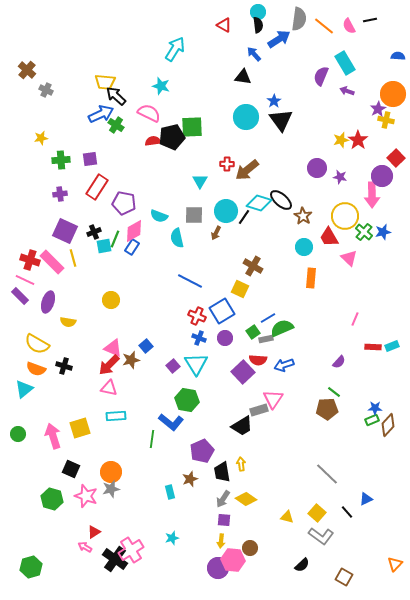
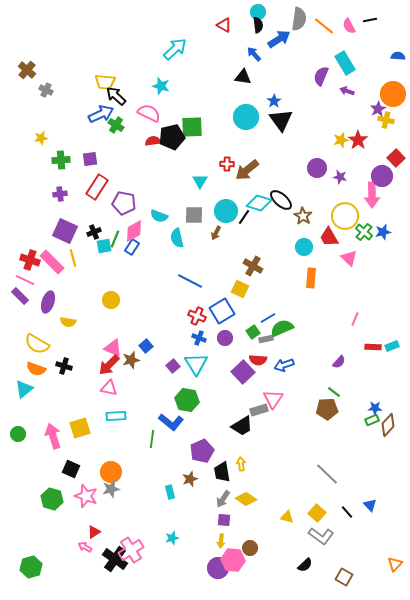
cyan arrow at (175, 49): rotated 15 degrees clockwise
blue triangle at (366, 499): moved 4 px right, 6 px down; rotated 48 degrees counterclockwise
black semicircle at (302, 565): moved 3 px right
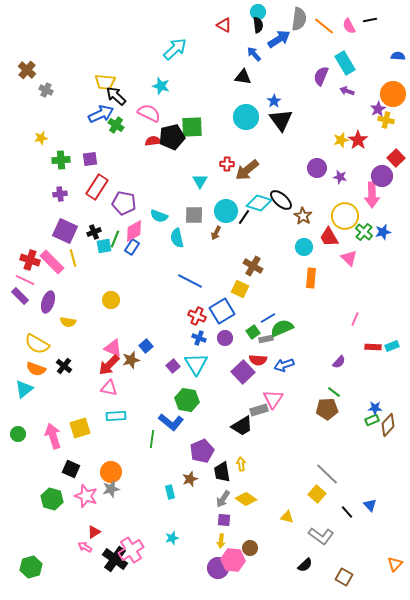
black cross at (64, 366): rotated 21 degrees clockwise
yellow square at (317, 513): moved 19 px up
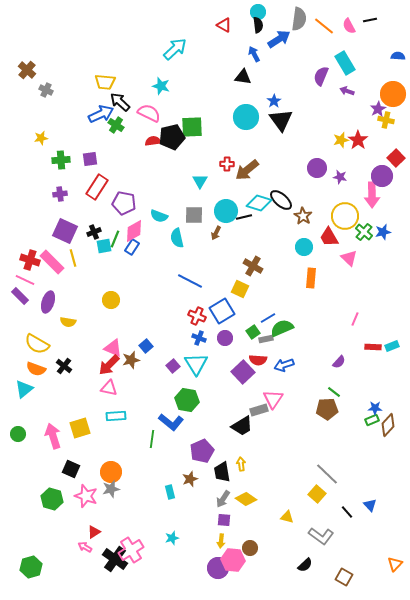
blue arrow at (254, 54): rotated 14 degrees clockwise
black arrow at (116, 96): moved 4 px right, 6 px down
black line at (244, 217): rotated 42 degrees clockwise
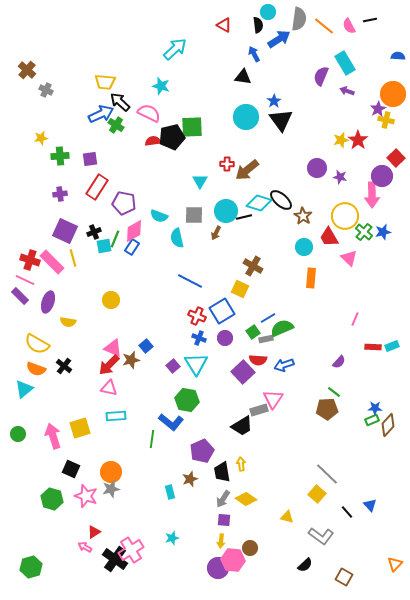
cyan circle at (258, 12): moved 10 px right
green cross at (61, 160): moved 1 px left, 4 px up
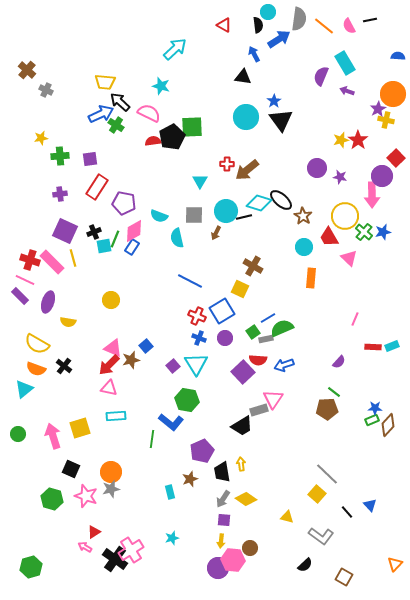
black pentagon at (172, 137): rotated 15 degrees counterclockwise
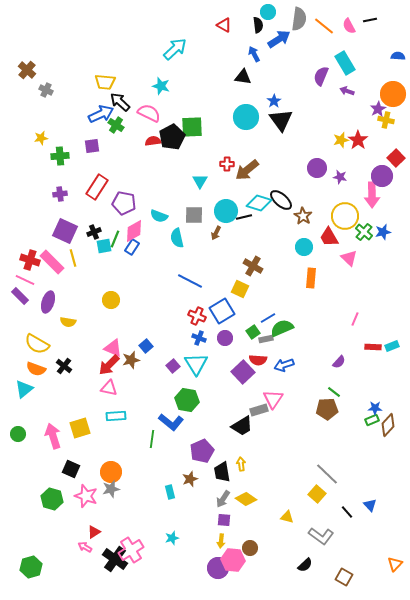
purple square at (90, 159): moved 2 px right, 13 px up
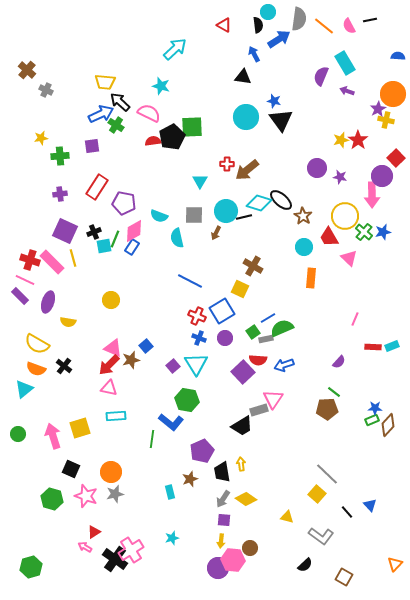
blue star at (274, 101): rotated 24 degrees counterclockwise
gray star at (111, 489): moved 4 px right, 5 px down
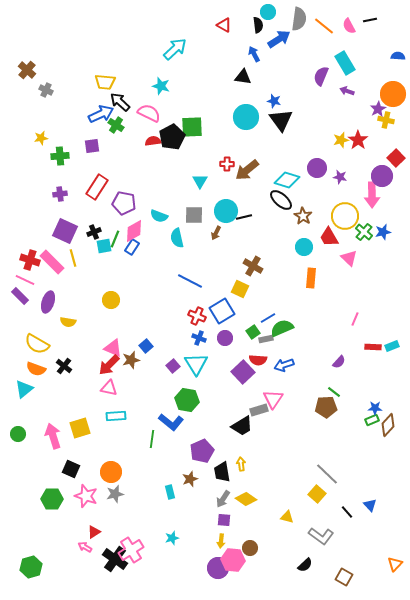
cyan diamond at (259, 203): moved 28 px right, 23 px up
brown pentagon at (327, 409): moved 1 px left, 2 px up
green hexagon at (52, 499): rotated 15 degrees counterclockwise
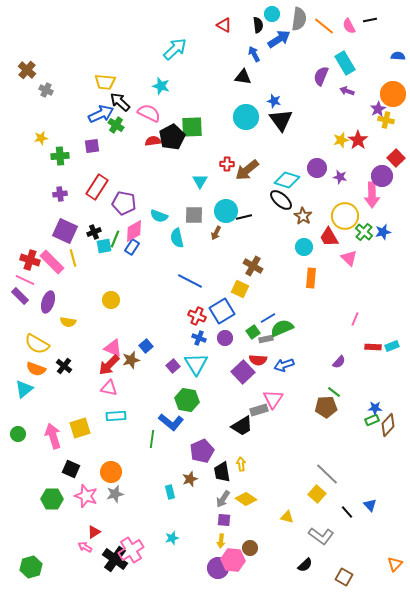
cyan circle at (268, 12): moved 4 px right, 2 px down
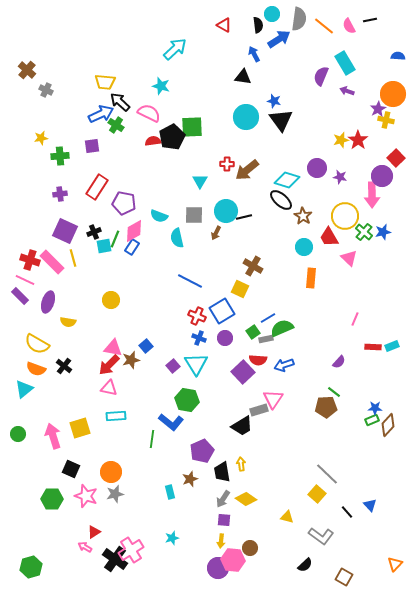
pink triangle at (113, 348): rotated 12 degrees counterclockwise
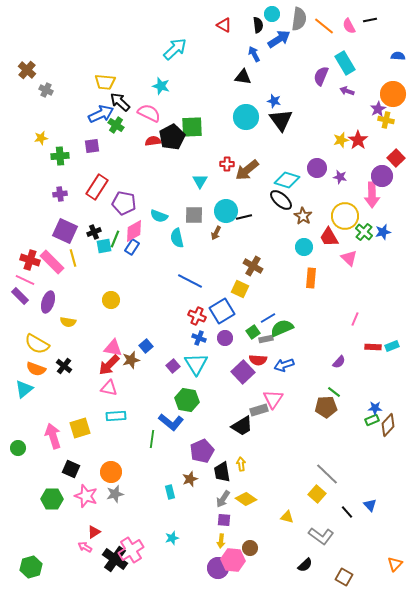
green circle at (18, 434): moved 14 px down
